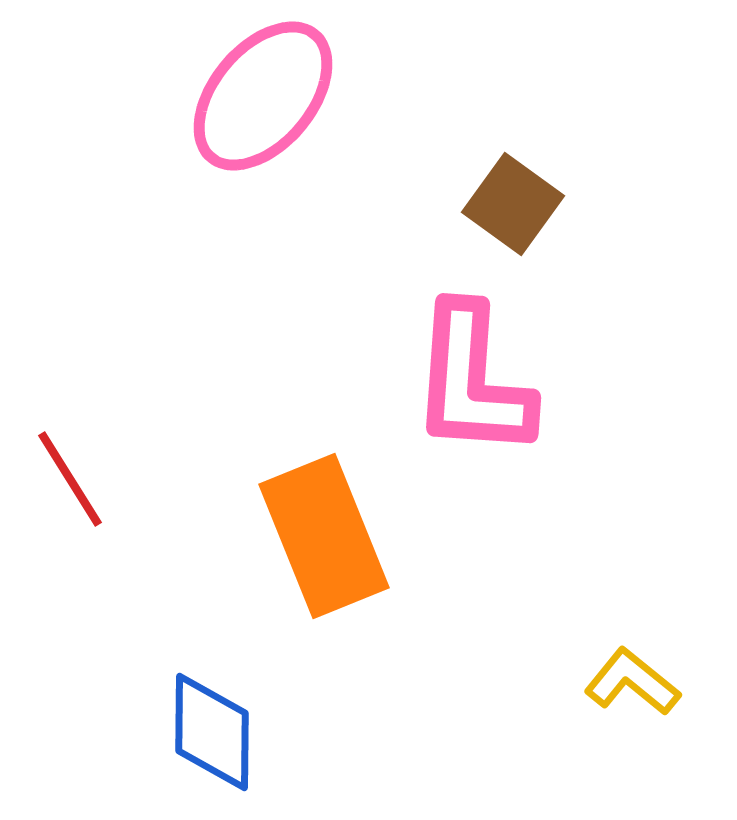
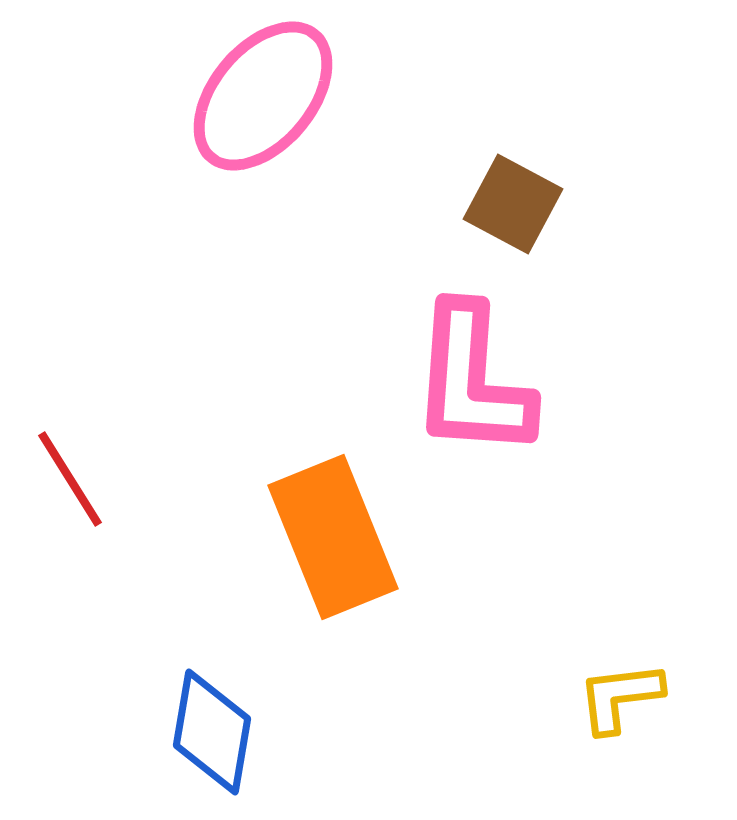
brown square: rotated 8 degrees counterclockwise
orange rectangle: moved 9 px right, 1 px down
yellow L-shape: moved 12 px left, 15 px down; rotated 46 degrees counterclockwise
blue diamond: rotated 9 degrees clockwise
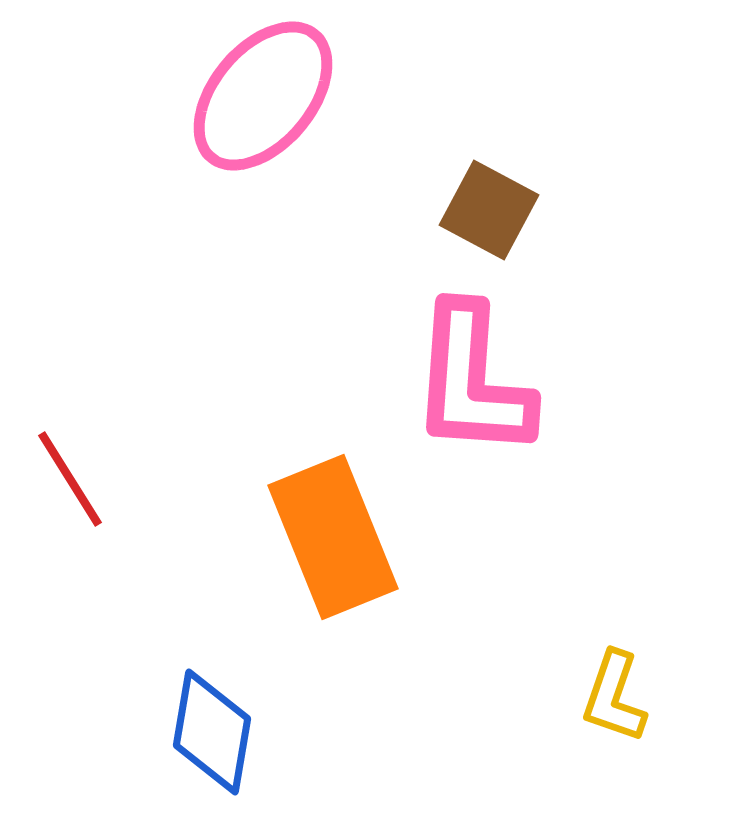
brown square: moved 24 px left, 6 px down
yellow L-shape: moved 6 px left; rotated 64 degrees counterclockwise
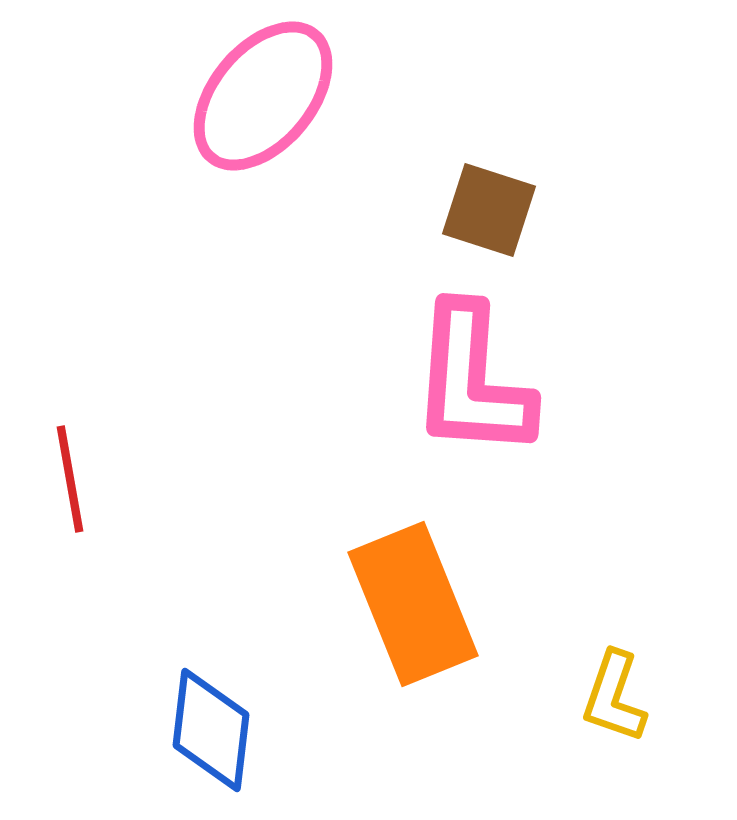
brown square: rotated 10 degrees counterclockwise
red line: rotated 22 degrees clockwise
orange rectangle: moved 80 px right, 67 px down
blue diamond: moved 1 px left, 2 px up; rotated 3 degrees counterclockwise
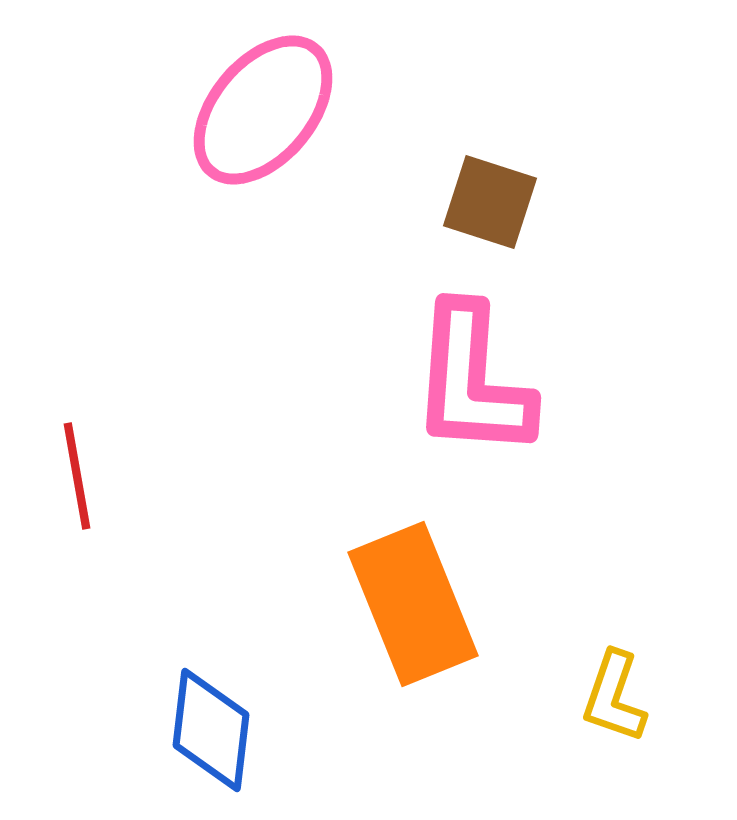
pink ellipse: moved 14 px down
brown square: moved 1 px right, 8 px up
red line: moved 7 px right, 3 px up
